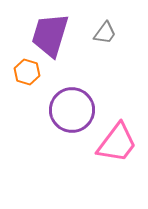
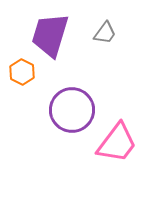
orange hexagon: moved 5 px left; rotated 10 degrees clockwise
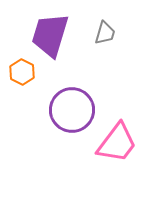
gray trapezoid: rotated 20 degrees counterclockwise
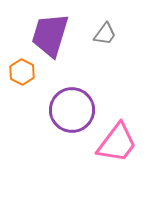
gray trapezoid: moved 1 px down; rotated 20 degrees clockwise
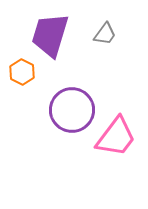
pink trapezoid: moved 1 px left, 6 px up
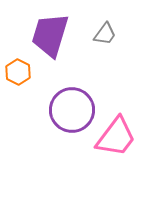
orange hexagon: moved 4 px left
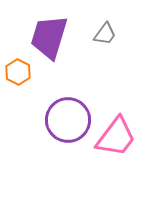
purple trapezoid: moved 1 px left, 2 px down
purple circle: moved 4 px left, 10 px down
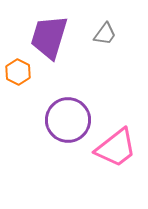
pink trapezoid: moved 11 px down; rotated 15 degrees clockwise
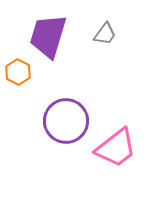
purple trapezoid: moved 1 px left, 1 px up
purple circle: moved 2 px left, 1 px down
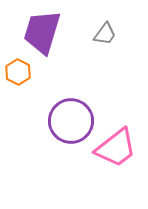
purple trapezoid: moved 6 px left, 4 px up
purple circle: moved 5 px right
